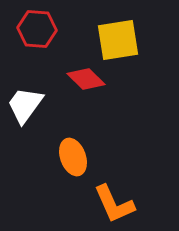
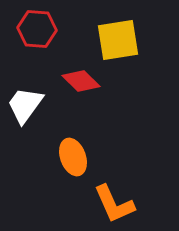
red diamond: moved 5 px left, 2 px down
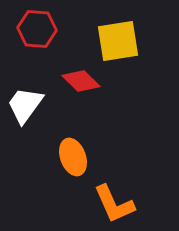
yellow square: moved 1 px down
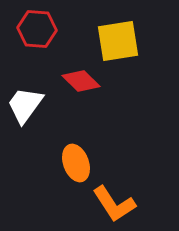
orange ellipse: moved 3 px right, 6 px down
orange L-shape: rotated 9 degrees counterclockwise
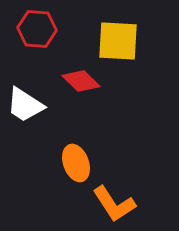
yellow square: rotated 12 degrees clockwise
white trapezoid: rotated 93 degrees counterclockwise
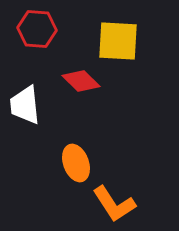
white trapezoid: rotated 51 degrees clockwise
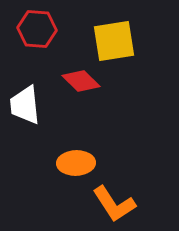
yellow square: moved 4 px left; rotated 12 degrees counterclockwise
orange ellipse: rotated 72 degrees counterclockwise
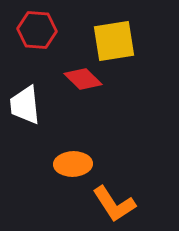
red hexagon: moved 1 px down
red diamond: moved 2 px right, 2 px up
orange ellipse: moved 3 px left, 1 px down
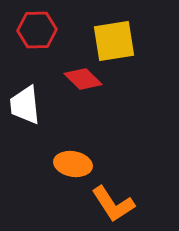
red hexagon: rotated 6 degrees counterclockwise
orange ellipse: rotated 12 degrees clockwise
orange L-shape: moved 1 px left
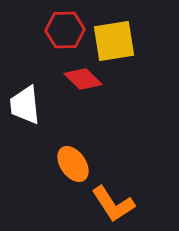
red hexagon: moved 28 px right
orange ellipse: rotated 45 degrees clockwise
